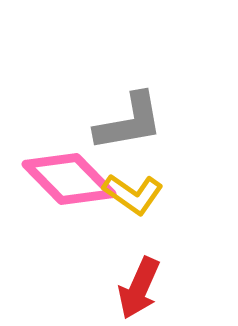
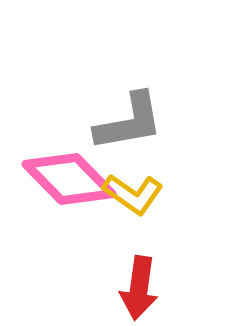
red arrow: rotated 16 degrees counterclockwise
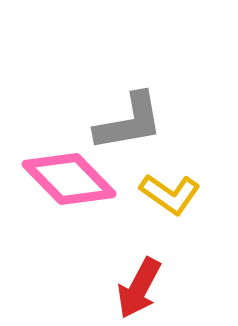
yellow L-shape: moved 37 px right
red arrow: rotated 20 degrees clockwise
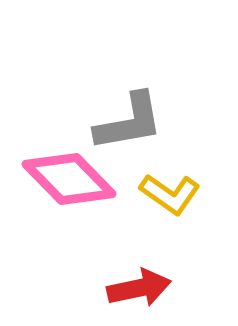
red arrow: rotated 130 degrees counterclockwise
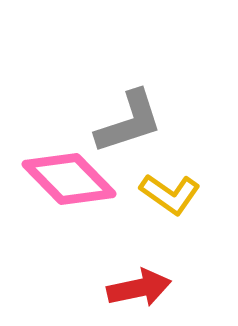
gray L-shape: rotated 8 degrees counterclockwise
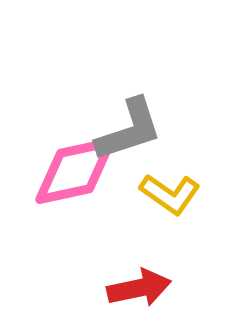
gray L-shape: moved 8 px down
pink diamond: moved 6 px right, 8 px up; rotated 58 degrees counterclockwise
